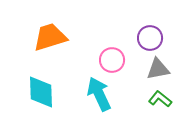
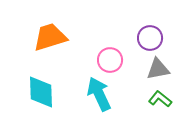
pink circle: moved 2 px left
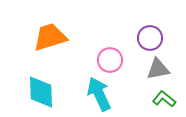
green L-shape: moved 4 px right
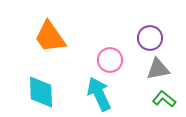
orange trapezoid: rotated 108 degrees counterclockwise
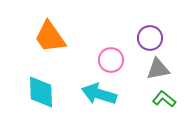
pink circle: moved 1 px right
cyan arrow: rotated 48 degrees counterclockwise
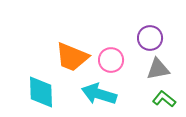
orange trapezoid: moved 22 px right, 20 px down; rotated 33 degrees counterclockwise
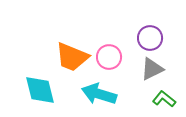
pink circle: moved 2 px left, 3 px up
gray triangle: moved 6 px left; rotated 15 degrees counterclockwise
cyan diamond: moved 1 px left, 2 px up; rotated 12 degrees counterclockwise
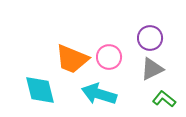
orange trapezoid: moved 2 px down
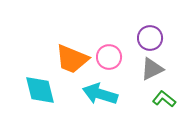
cyan arrow: moved 1 px right
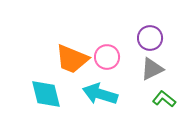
pink circle: moved 2 px left
cyan diamond: moved 6 px right, 4 px down
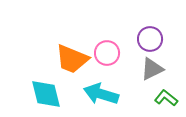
purple circle: moved 1 px down
pink circle: moved 4 px up
cyan arrow: moved 1 px right
green L-shape: moved 2 px right, 1 px up
